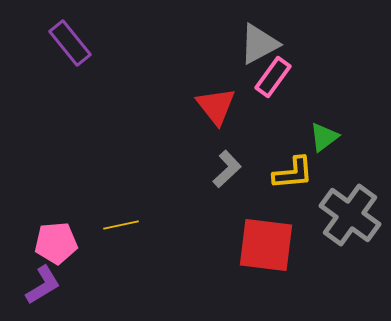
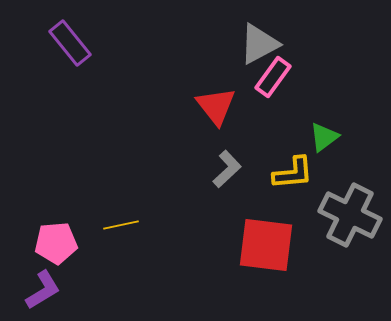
gray cross: rotated 10 degrees counterclockwise
purple L-shape: moved 5 px down
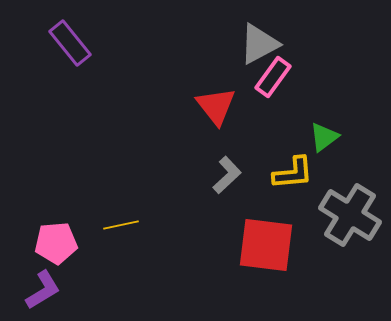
gray L-shape: moved 6 px down
gray cross: rotated 6 degrees clockwise
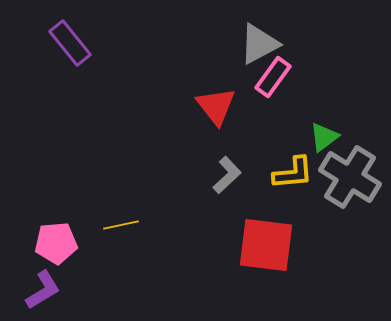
gray cross: moved 38 px up
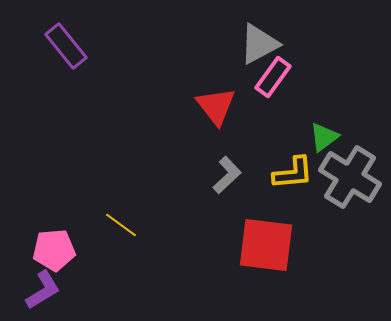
purple rectangle: moved 4 px left, 3 px down
yellow line: rotated 48 degrees clockwise
pink pentagon: moved 2 px left, 7 px down
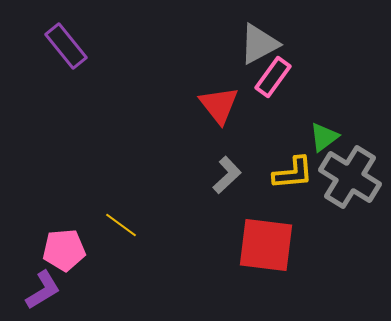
red triangle: moved 3 px right, 1 px up
pink pentagon: moved 10 px right
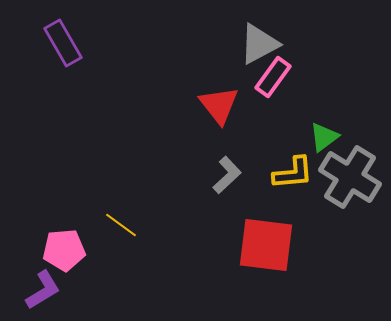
purple rectangle: moved 3 px left, 3 px up; rotated 9 degrees clockwise
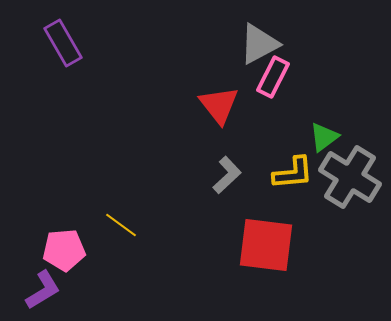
pink rectangle: rotated 9 degrees counterclockwise
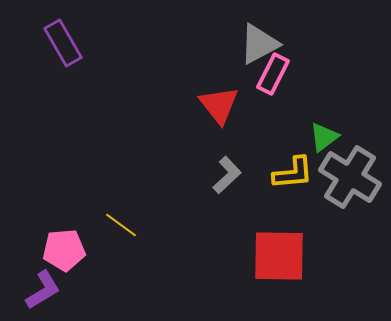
pink rectangle: moved 3 px up
red square: moved 13 px right, 11 px down; rotated 6 degrees counterclockwise
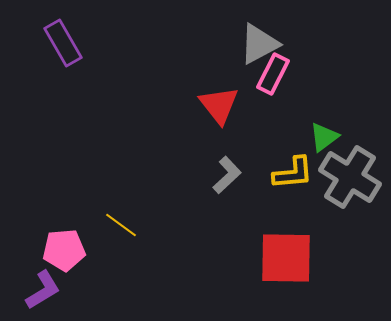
red square: moved 7 px right, 2 px down
